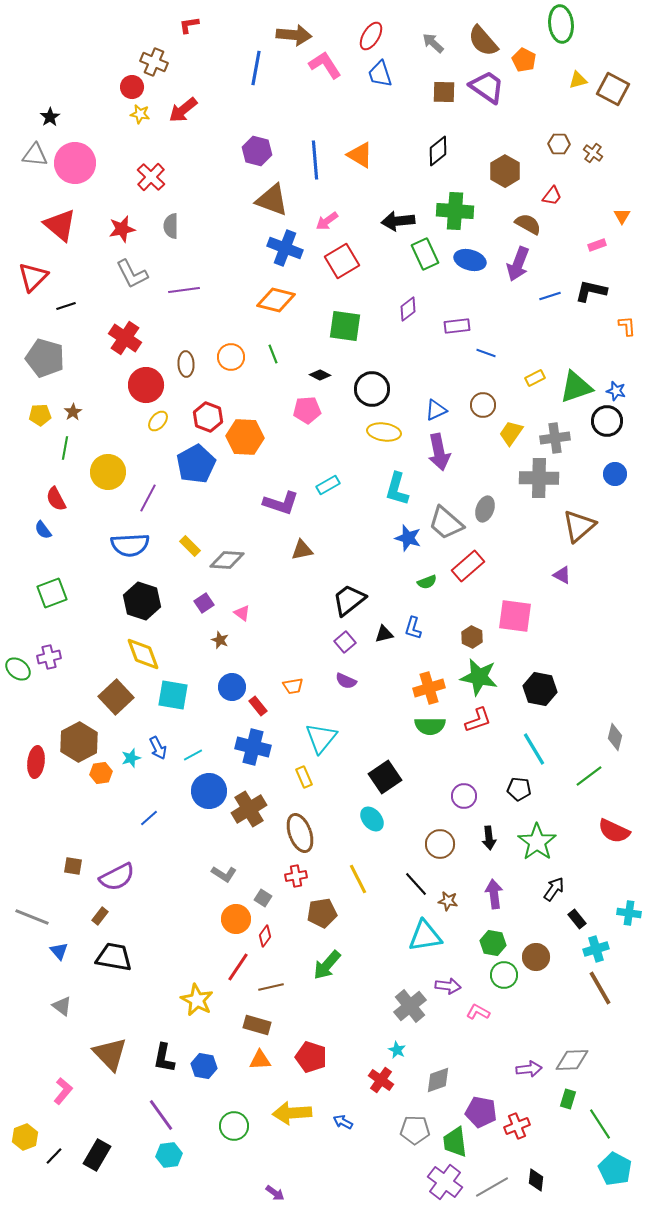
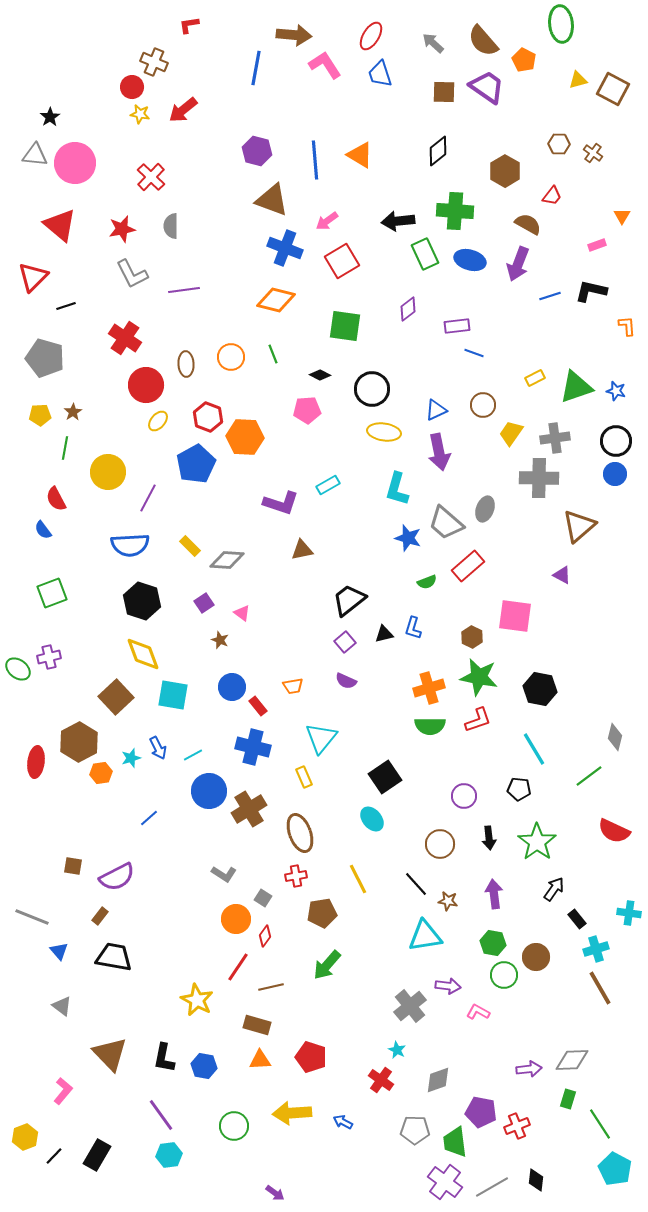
blue line at (486, 353): moved 12 px left
black circle at (607, 421): moved 9 px right, 20 px down
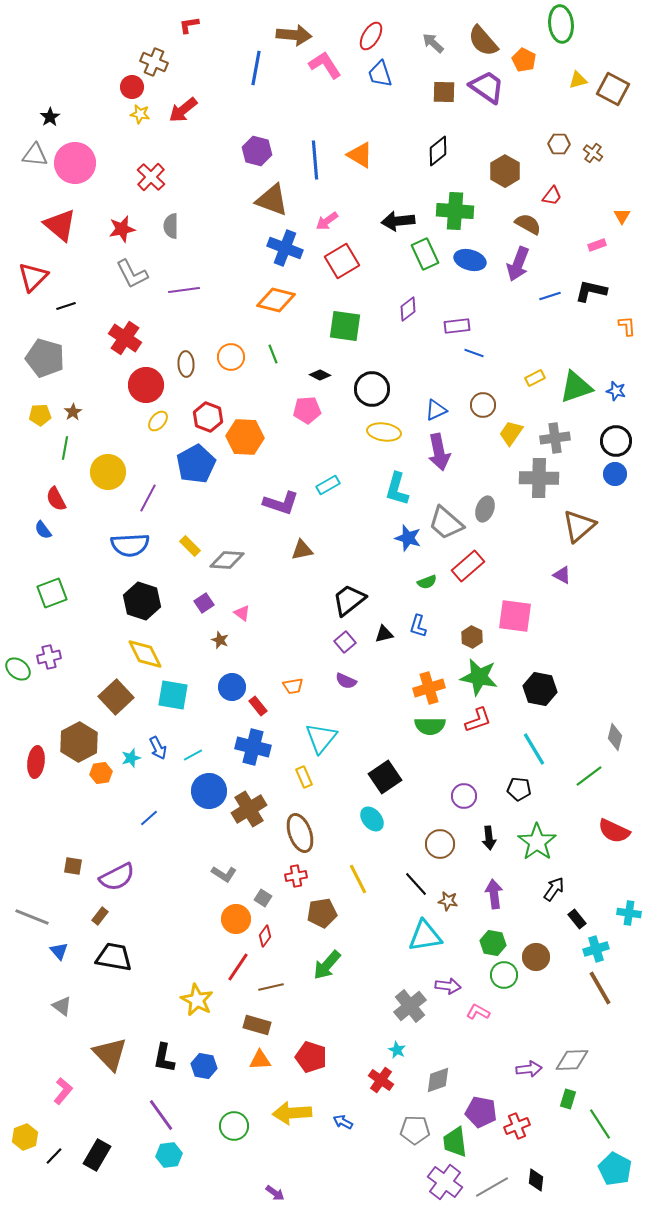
blue L-shape at (413, 628): moved 5 px right, 2 px up
yellow diamond at (143, 654): moved 2 px right; rotated 6 degrees counterclockwise
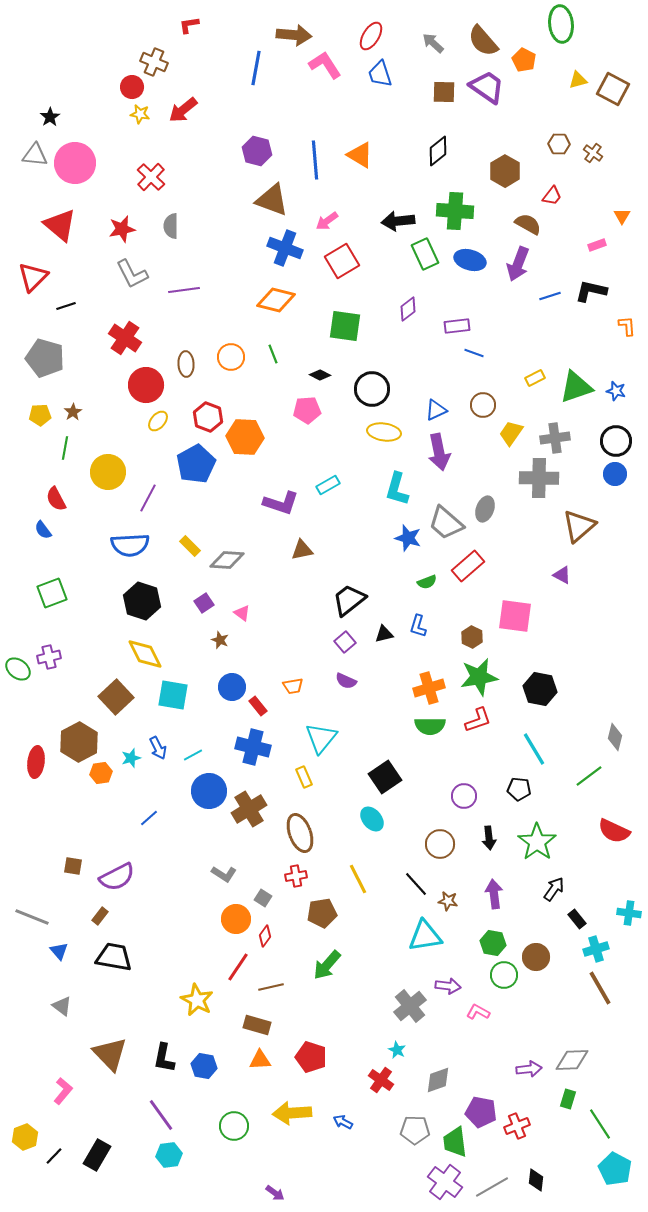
green star at (479, 677): rotated 21 degrees counterclockwise
